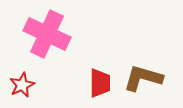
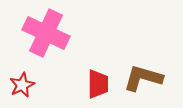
pink cross: moved 1 px left, 1 px up
red trapezoid: moved 2 px left, 1 px down
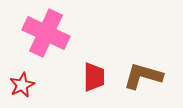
brown L-shape: moved 2 px up
red trapezoid: moved 4 px left, 7 px up
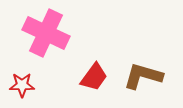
red trapezoid: rotated 36 degrees clockwise
red star: rotated 25 degrees clockwise
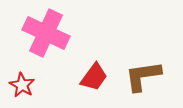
brown L-shape: rotated 24 degrees counterclockwise
red star: rotated 30 degrees clockwise
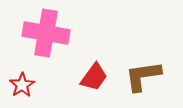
pink cross: rotated 15 degrees counterclockwise
red star: rotated 10 degrees clockwise
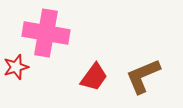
brown L-shape: rotated 15 degrees counterclockwise
red star: moved 6 px left, 18 px up; rotated 15 degrees clockwise
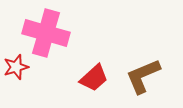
pink cross: rotated 6 degrees clockwise
red trapezoid: moved 1 px down; rotated 12 degrees clockwise
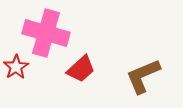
red star: rotated 15 degrees counterclockwise
red trapezoid: moved 13 px left, 9 px up
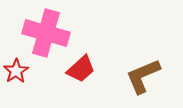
red star: moved 4 px down
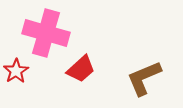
brown L-shape: moved 1 px right, 2 px down
